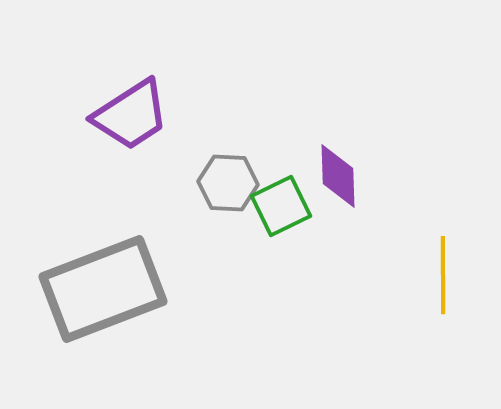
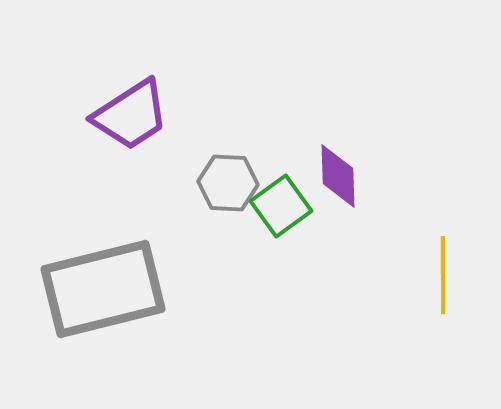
green square: rotated 10 degrees counterclockwise
gray rectangle: rotated 7 degrees clockwise
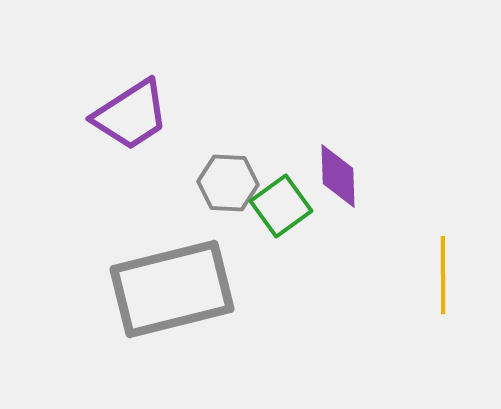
gray rectangle: moved 69 px right
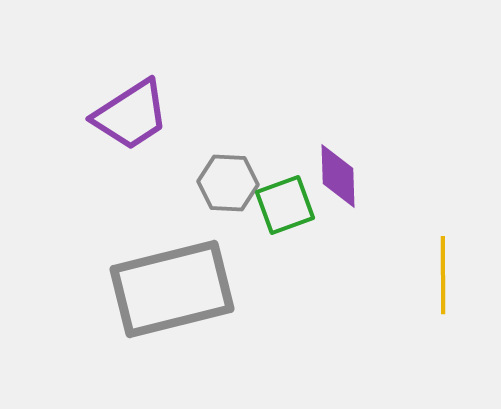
green square: moved 4 px right, 1 px up; rotated 16 degrees clockwise
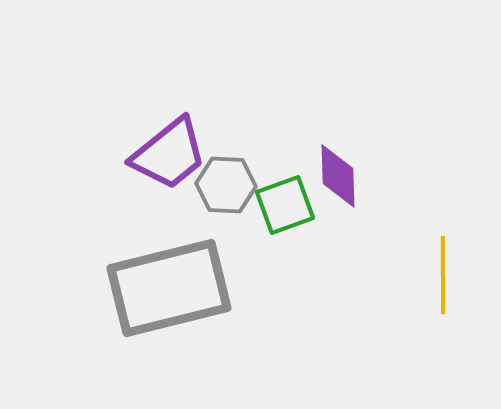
purple trapezoid: moved 38 px right, 39 px down; rotated 6 degrees counterclockwise
gray hexagon: moved 2 px left, 2 px down
gray rectangle: moved 3 px left, 1 px up
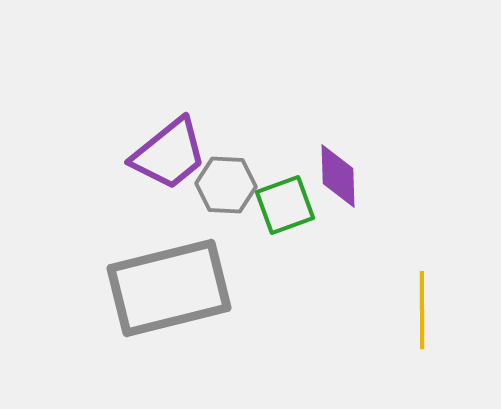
yellow line: moved 21 px left, 35 px down
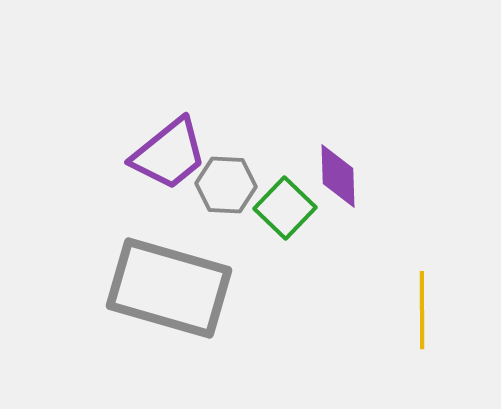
green square: moved 3 px down; rotated 26 degrees counterclockwise
gray rectangle: rotated 30 degrees clockwise
